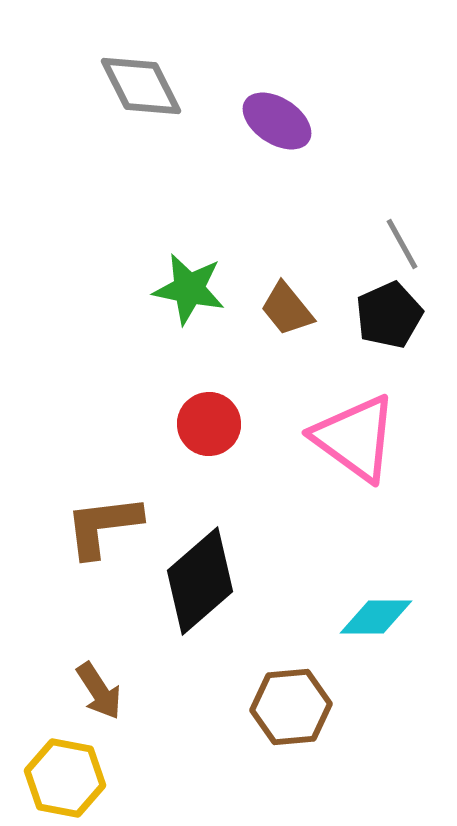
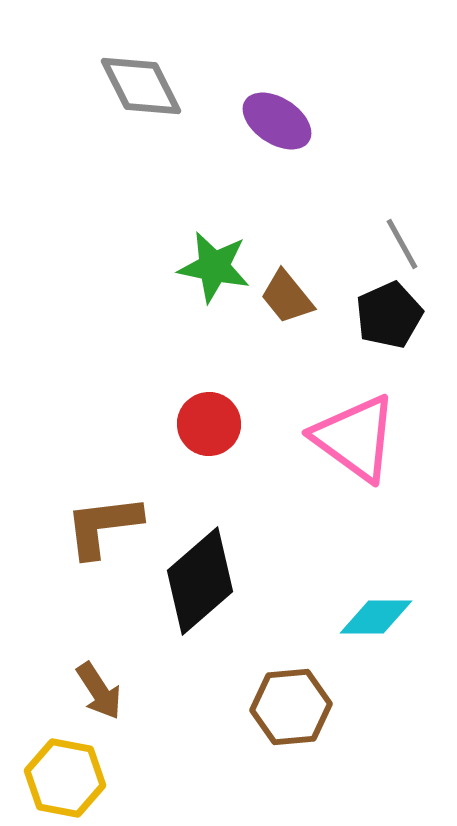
green star: moved 25 px right, 22 px up
brown trapezoid: moved 12 px up
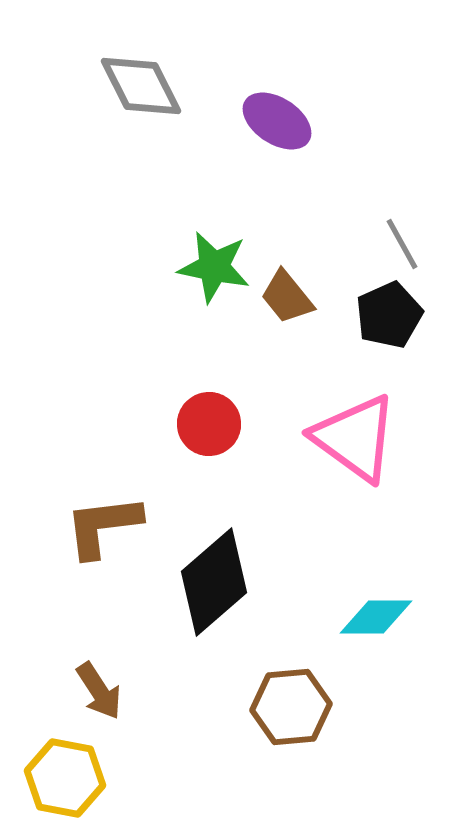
black diamond: moved 14 px right, 1 px down
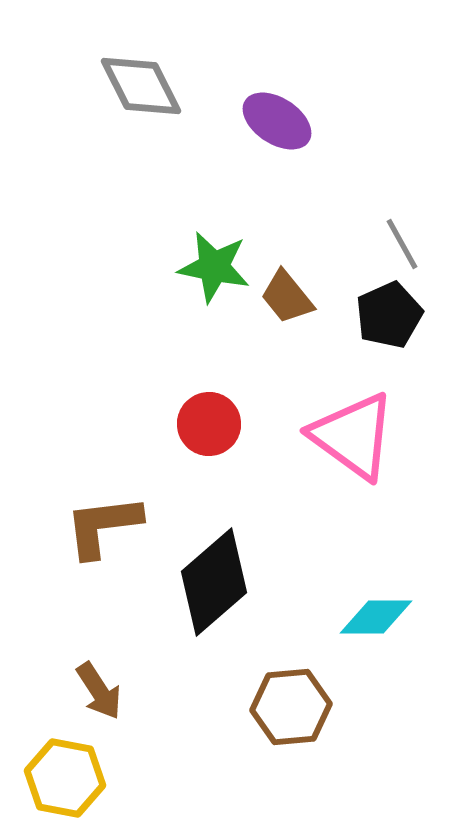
pink triangle: moved 2 px left, 2 px up
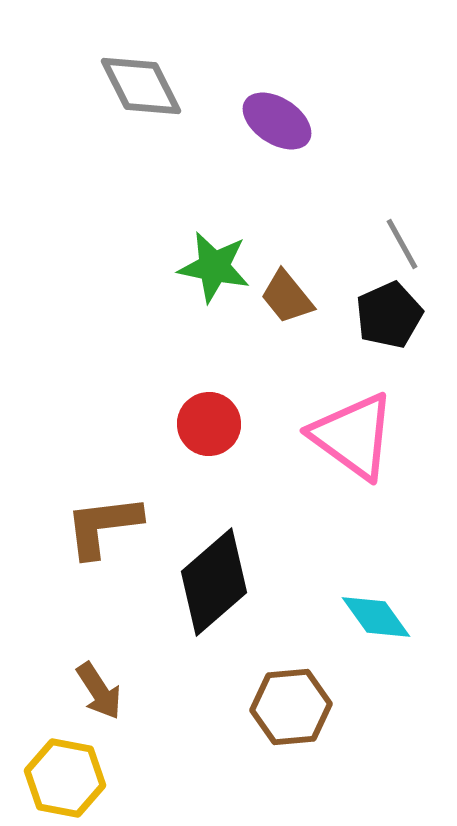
cyan diamond: rotated 54 degrees clockwise
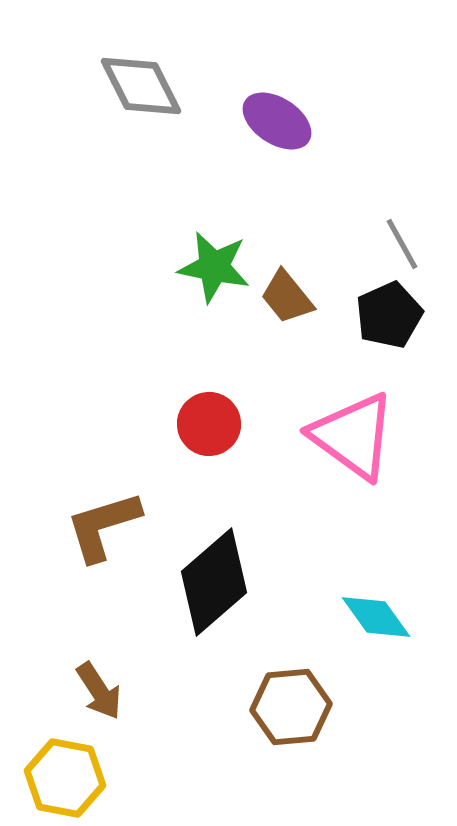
brown L-shape: rotated 10 degrees counterclockwise
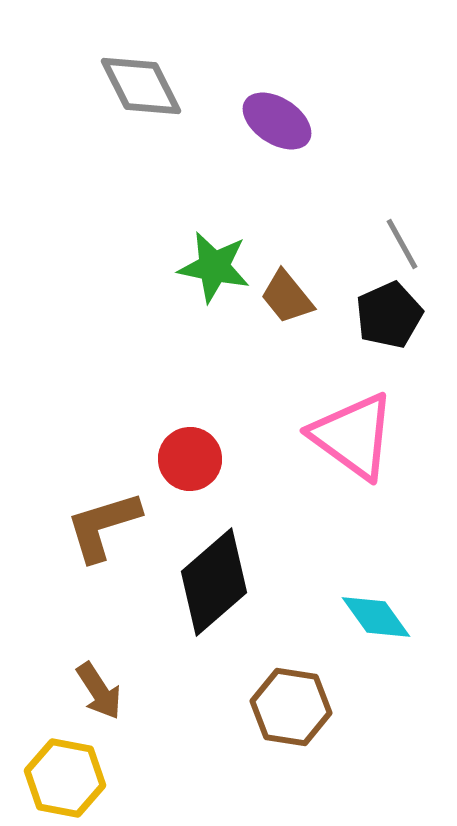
red circle: moved 19 px left, 35 px down
brown hexagon: rotated 14 degrees clockwise
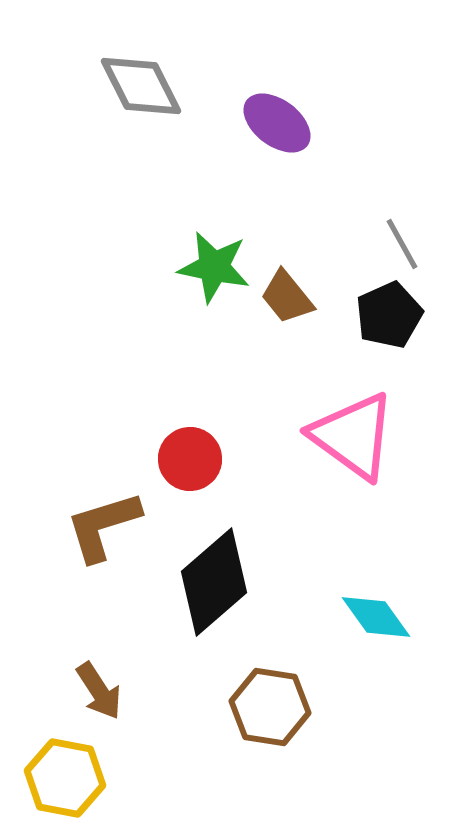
purple ellipse: moved 2 px down; rotated 4 degrees clockwise
brown hexagon: moved 21 px left
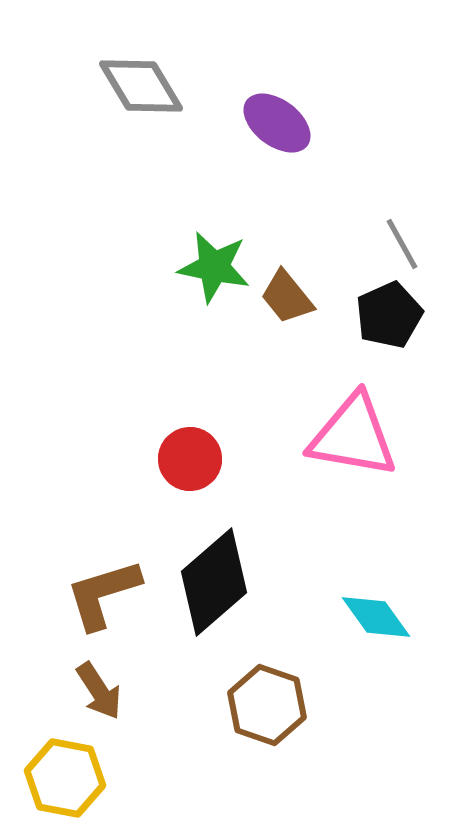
gray diamond: rotated 4 degrees counterclockwise
pink triangle: rotated 26 degrees counterclockwise
brown L-shape: moved 68 px down
brown hexagon: moved 3 px left, 2 px up; rotated 10 degrees clockwise
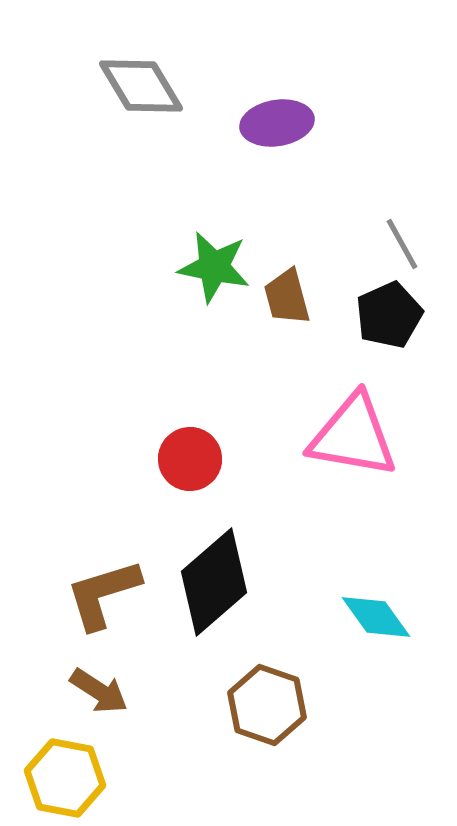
purple ellipse: rotated 46 degrees counterclockwise
brown trapezoid: rotated 24 degrees clockwise
brown arrow: rotated 24 degrees counterclockwise
